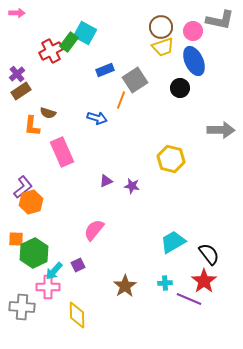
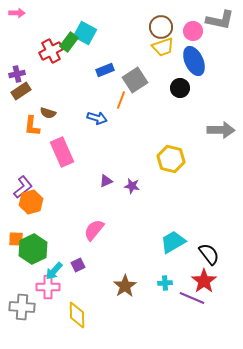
purple cross: rotated 28 degrees clockwise
green hexagon: moved 1 px left, 4 px up
purple line: moved 3 px right, 1 px up
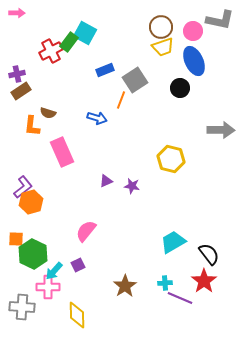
pink semicircle: moved 8 px left, 1 px down
green hexagon: moved 5 px down; rotated 8 degrees counterclockwise
purple line: moved 12 px left
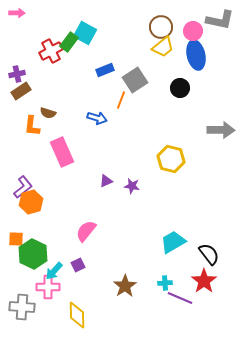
yellow trapezoid: rotated 20 degrees counterclockwise
blue ellipse: moved 2 px right, 6 px up; rotated 12 degrees clockwise
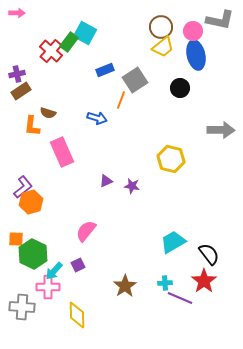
red cross: rotated 20 degrees counterclockwise
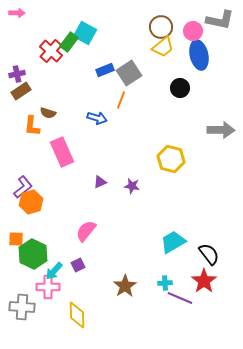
blue ellipse: moved 3 px right
gray square: moved 6 px left, 7 px up
purple triangle: moved 6 px left, 1 px down
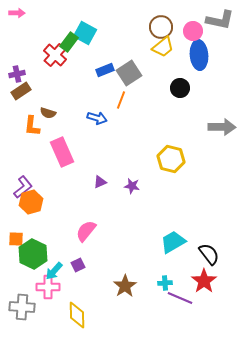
red cross: moved 4 px right, 4 px down
blue ellipse: rotated 8 degrees clockwise
gray arrow: moved 1 px right, 3 px up
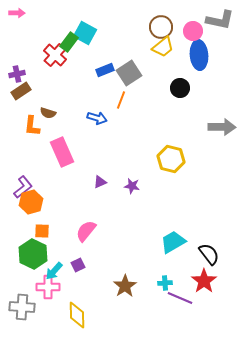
orange square: moved 26 px right, 8 px up
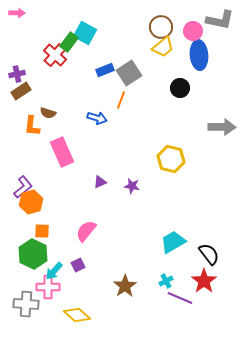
cyan cross: moved 1 px right, 2 px up; rotated 24 degrees counterclockwise
gray cross: moved 4 px right, 3 px up
yellow diamond: rotated 48 degrees counterclockwise
